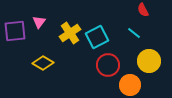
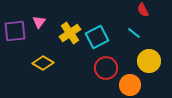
red circle: moved 2 px left, 3 px down
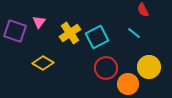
purple square: rotated 25 degrees clockwise
yellow circle: moved 6 px down
orange circle: moved 2 px left, 1 px up
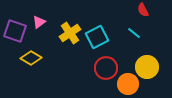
pink triangle: rotated 16 degrees clockwise
yellow diamond: moved 12 px left, 5 px up
yellow circle: moved 2 px left
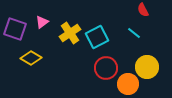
pink triangle: moved 3 px right
purple square: moved 2 px up
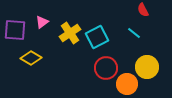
purple square: moved 1 px down; rotated 15 degrees counterclockwise
orange circle: moved 1 px left
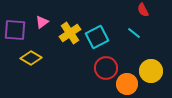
yellow circle: moved 4 px right, 4 px down
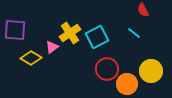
pink triangle: moved 10 px right, 25 px down
red circle: moved 1 px right, 1 px down
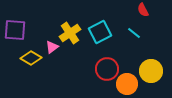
cyan square: moved 3 px right, 5 px up
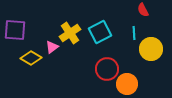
cyan line: rotated 48 degrees clockwise
yellow circle: moved 22 px up
